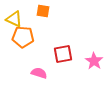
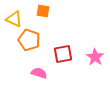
orange pentagon: moved 6 px right, 3 px down; rotated 15 degrees clockwise
pink star: moved 1 px right, 4 px up
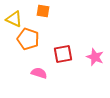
orange pentagon: moved 1 px left, 1 px up
pink star: rotated 12 degrees counterclockwise
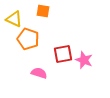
pink star: moved 11 px left, 3 px down
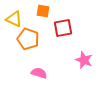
red square: moved 26 px up
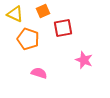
orange square: rotated 32 degrees counterclockwise
yellow triangle: moved 1 px right, 5 px up
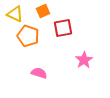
orange pentagon: moved 3 px up
pink star: rotated 18 degrees clockwise
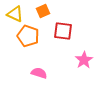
red square: moved 3 px down; rotated 18 degrees clockwise
